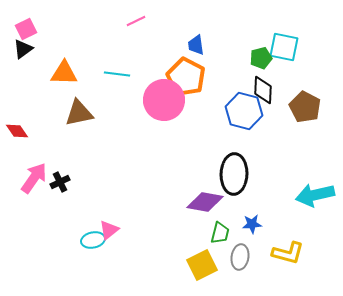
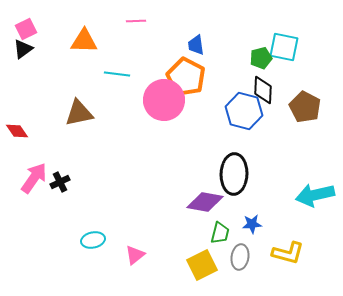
pink line: rotated 24 degrees clockwise
orange triangle: moved 20 px right, 32 px up
pink triangle: moved 26 px right, 25 px down
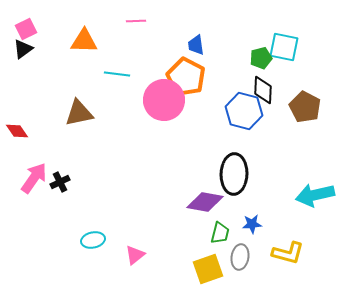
yellow square: moved 6 px right, 4 px down; rotated 8 degrees clockwise
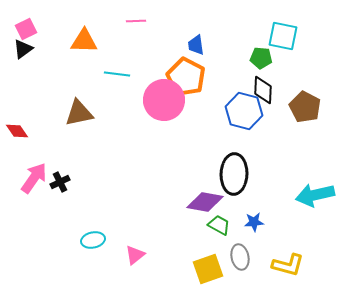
cyan square: moved 1 px left, 11 px up
green pentagon: rotated 20 degrees clockwise
blue star: moved 2 px right, 2 px up
green trapezoid: moved 1 px left, 8 px up; rotated 75 degrees counterclockwise
yellow L-shape: moved 12 px down
gray ellipse: rotated 20 degrees counterclockwise
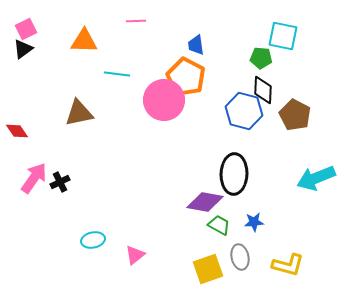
brown pentagon: moved 10 px left, 8 px down
cyan arrow: moved 1 px right, 17 px up; rotated 9 degrees counterclockwise
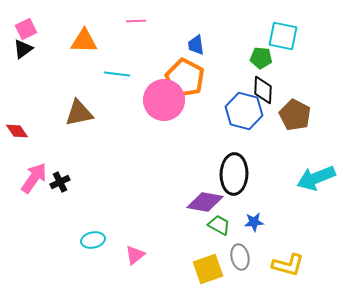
orange pentagon: moved 1 px left, 1 px down
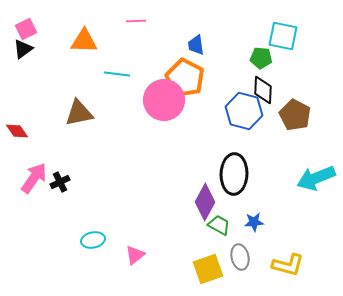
purple diamond: rotated 72 degrees counterclockwise
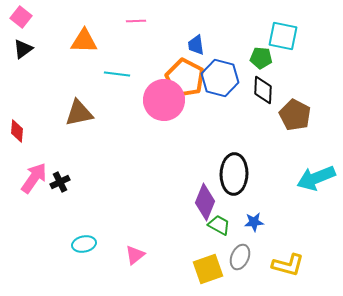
pink square: moved 5 px left, 12 px up; rotated 25 degrees counterclockwise
blue hexagon: moved 24 px left, 33 px up
red diamond: rotated 40 degrees clockwise
purple diamond: rotated 6 degrees counterclockwise
cyan ellipse: moved 9 px left, 4 px down
gray ellipse: rotated 35 degrees clockwise
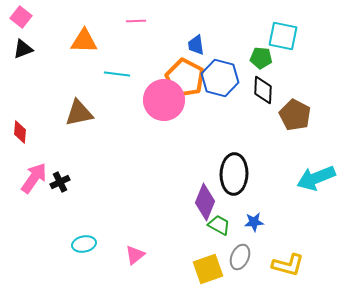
black triangle: rotated 15 degrees clockwise
red diamond: moved 3 px right, 1 px down
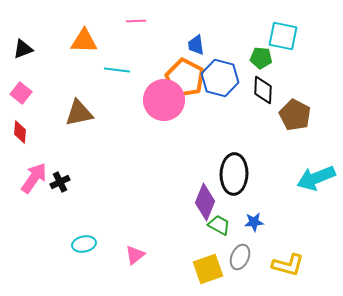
pink square: moved 76 px down
cyan line: moved 4 px up
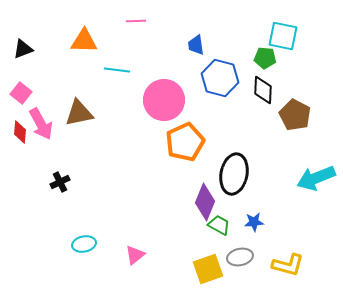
green pentagon: moved 4 px right
orange pentagon: moved 64 px down; rotated 21 degrees clockwise
black ellipse: rotated 9 degrees clockwise
pink arrow: moved 7 px right, 54 px up; rotated 116 degrees clockwise
gray ellipse: rotated 55 degrees clockwise
